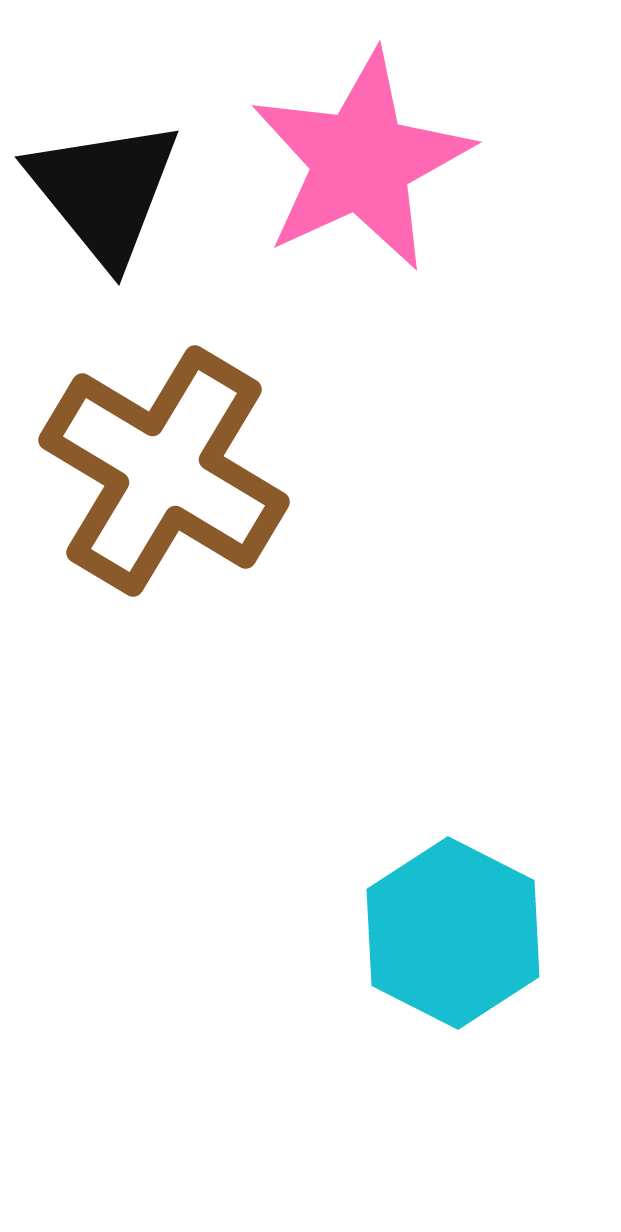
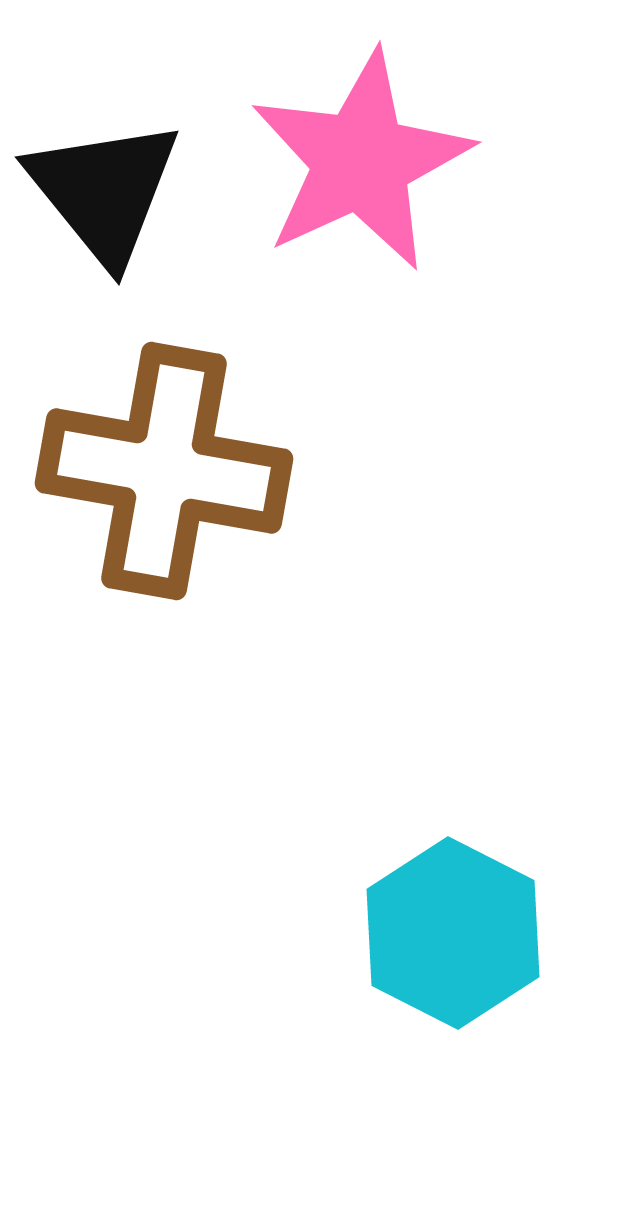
brown cross: rotated 21 degrees counterclockwise
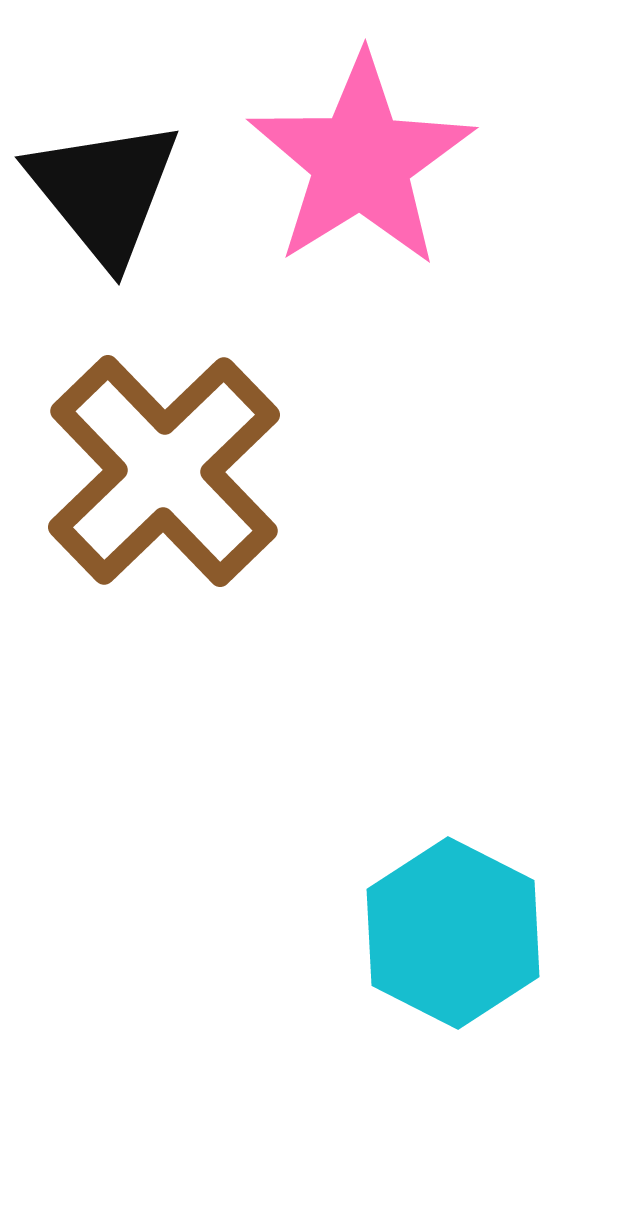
pink star: rotated 7 degrees counterclockwise
brown cross: rotated 36 degrees clockwise
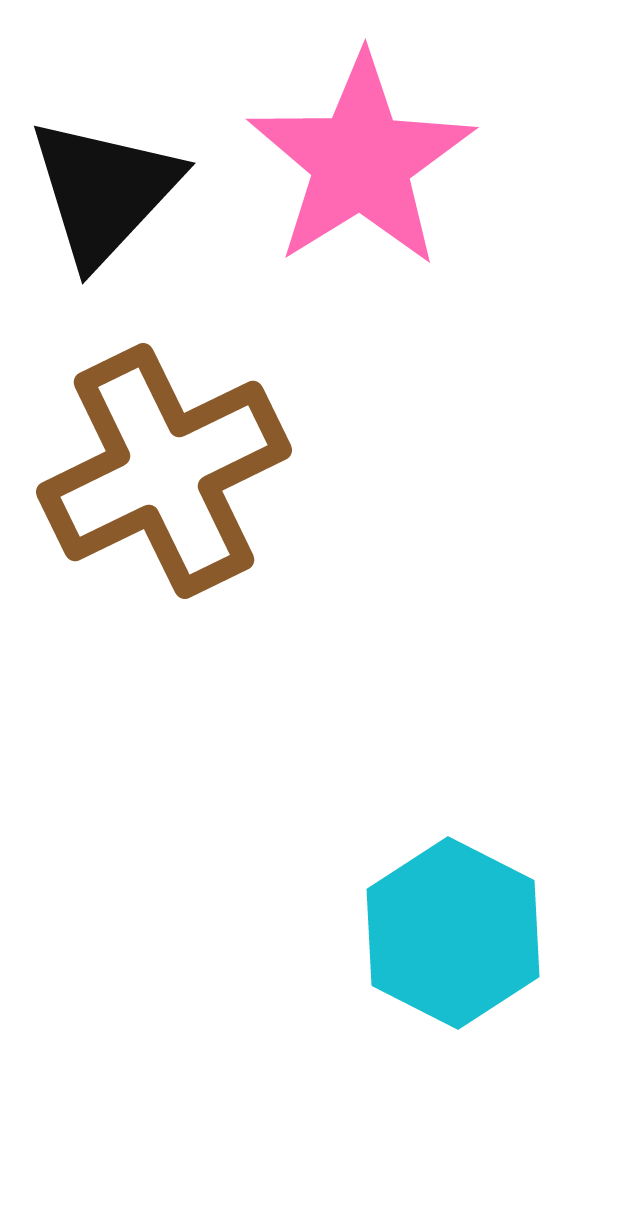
black triangle: rotated 22 degrees clockwise
brown cross: rotated 18 degrees clockwise
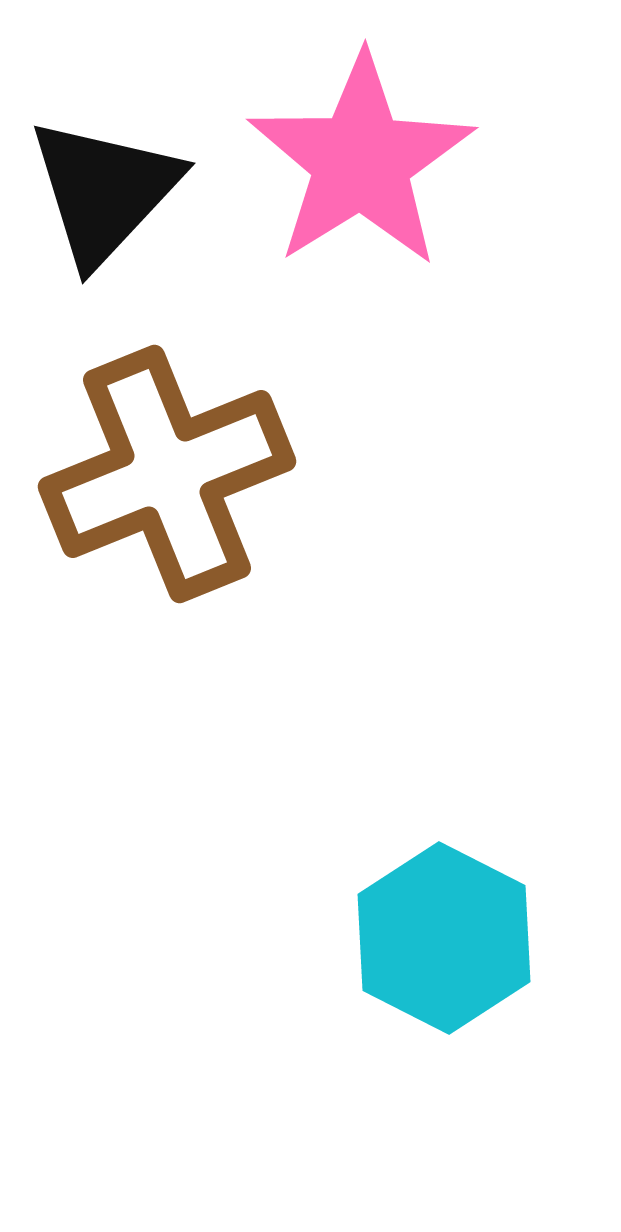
brown cross: moved 3 px right, 3 px down; rotated 4 degrees clockwise
cyan hexagon: moved 9 px left, 5 px down
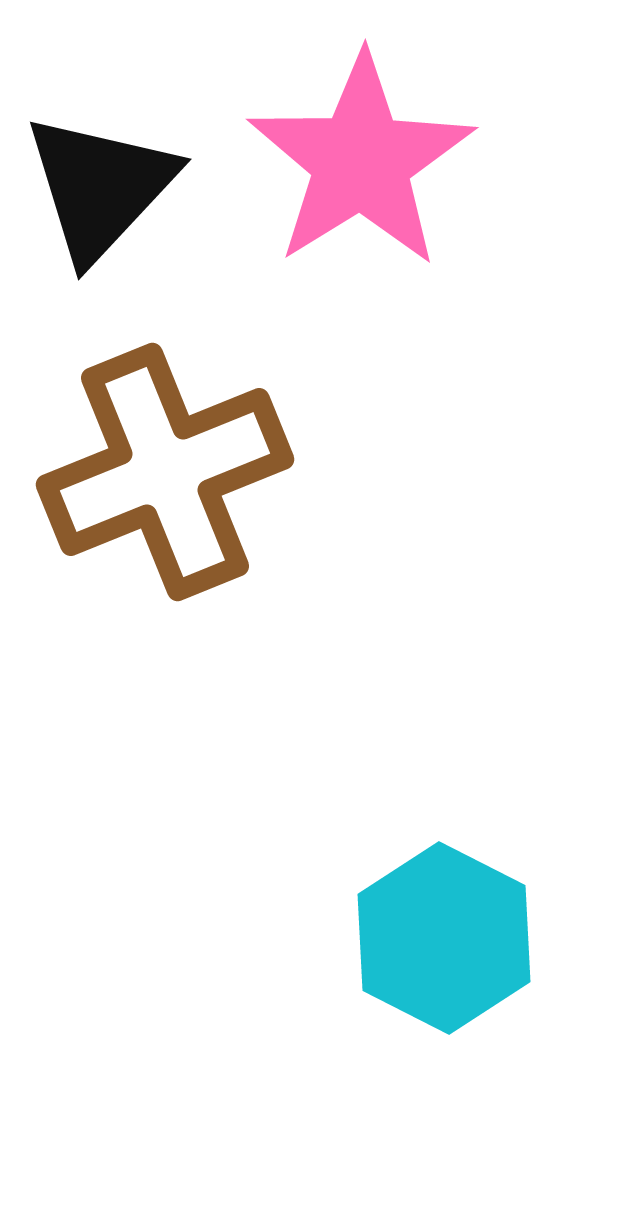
black triangle: moved 4 px left, 4 px up
brown cross: moved 2 px left, 2 px up
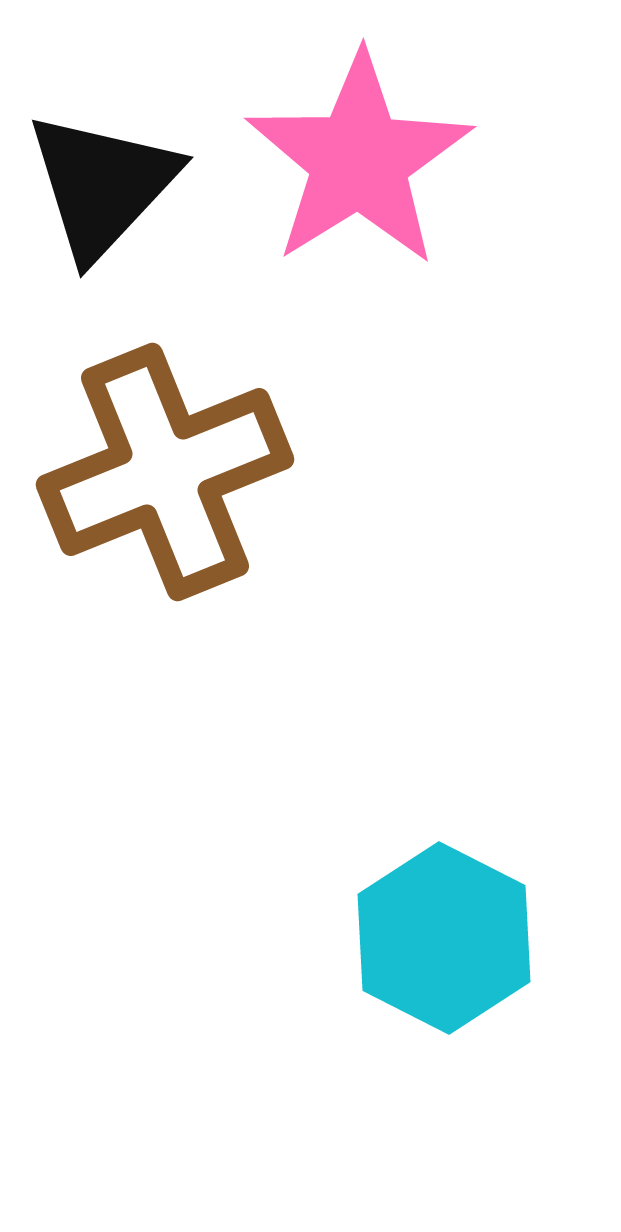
pink star: moved 2 px left, 1 px up
black triangle: moved 2 px right, 2 px up
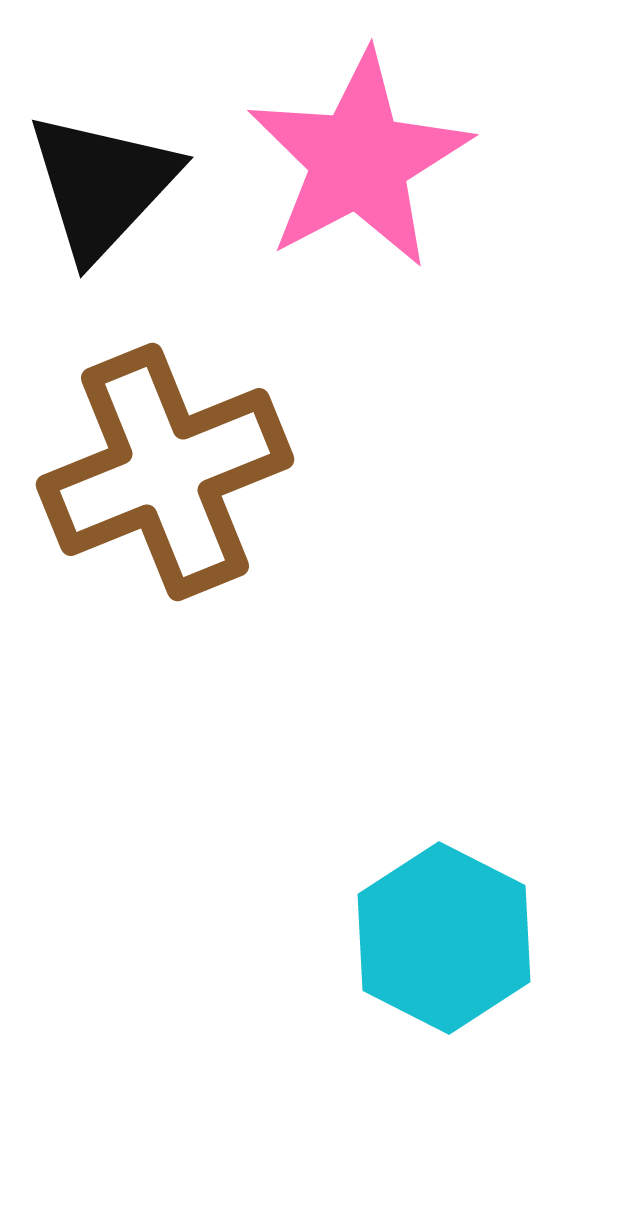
pink star: rotated 4 degrees clockwise
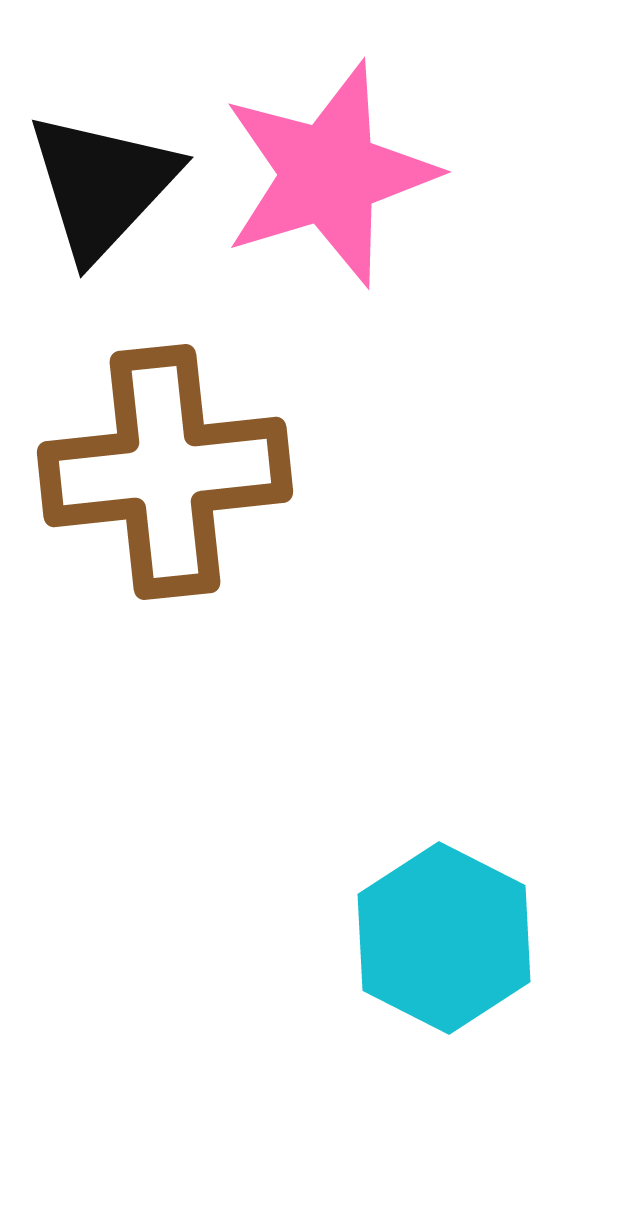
pink star: moved 30 px left, 14 px down; rotated 11 degrees clockwise
brown cross: rotated 16 degrees clockwise
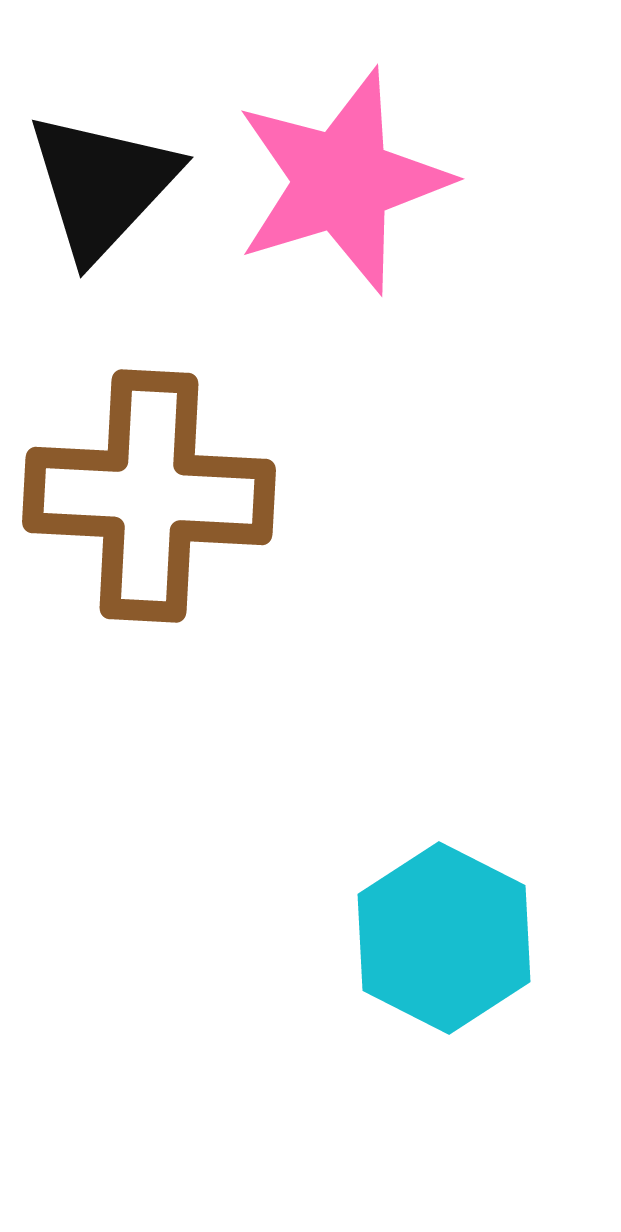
pink star: moved 13 px right, 7 px down
brown cross: moved 16 px left, 24 px down; rotated 9 degrees clockwise
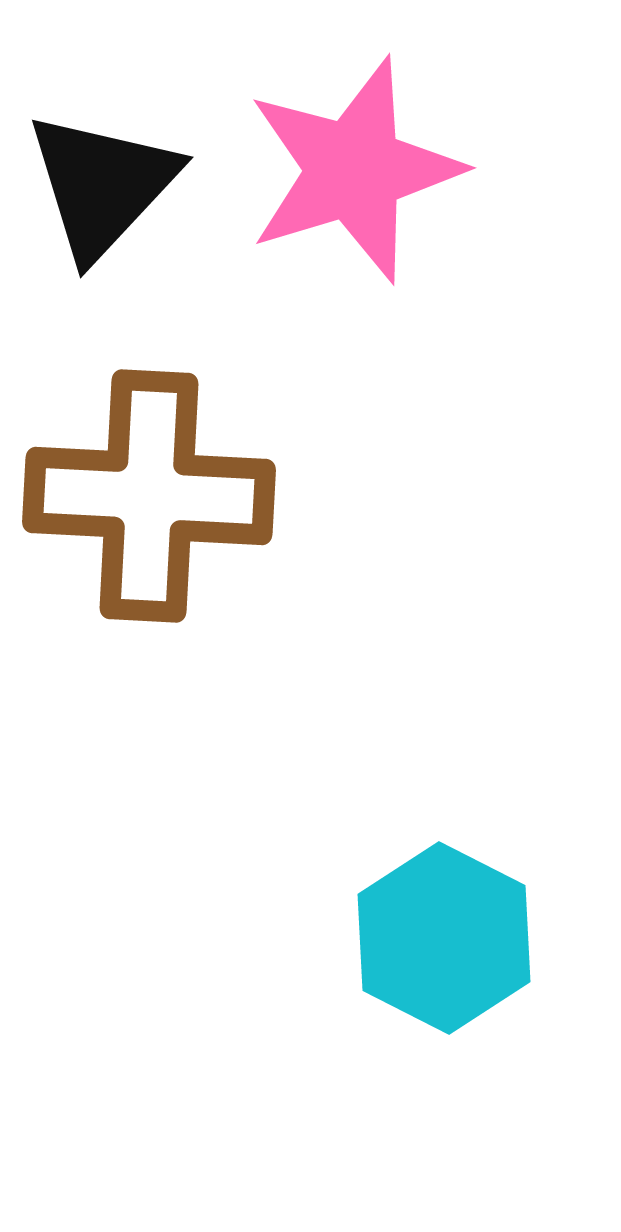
pink star: moved 12 px right, 11 px up
